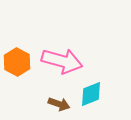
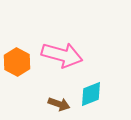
pink arrow: moved 6 px up
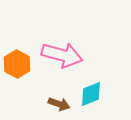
orange hexagon: moved 2 px down
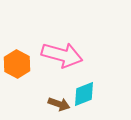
cyan diamond: moved 7 px left
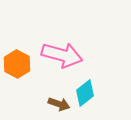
cyan diamond: moved 1 px right, 1 px up; rotated 16 degrees counterclockwise
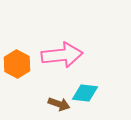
pink arrow: rotated 21 degrees counterclockwise
cyan diamond: rotated 44 degrees clockwise
